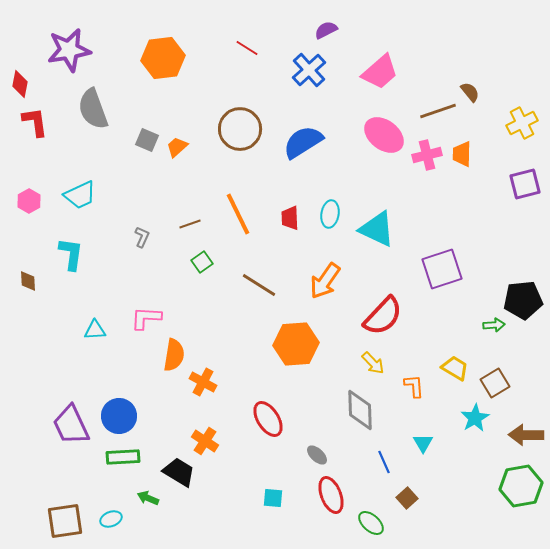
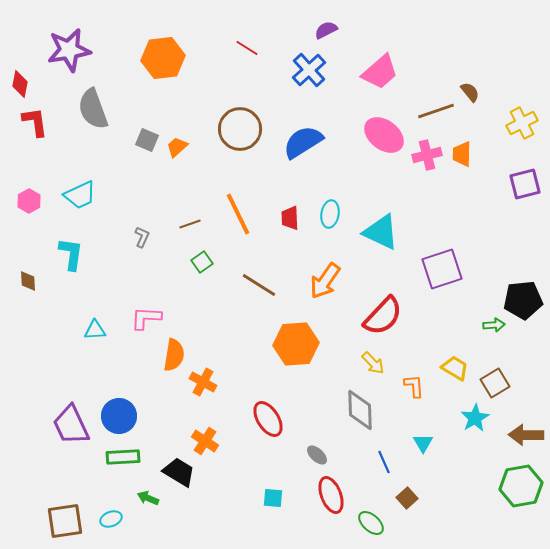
brown line at (438, 111): moved 2 px left
cyan triangle at (377, 229): moved 4 px right, 3 px down
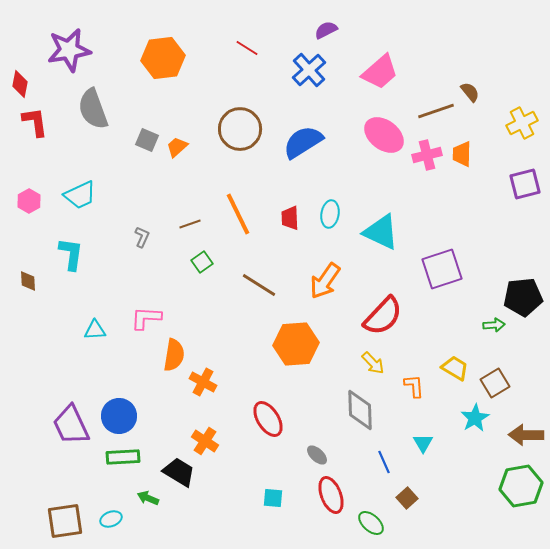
black pentagon at (523, 300): moved 3 px up
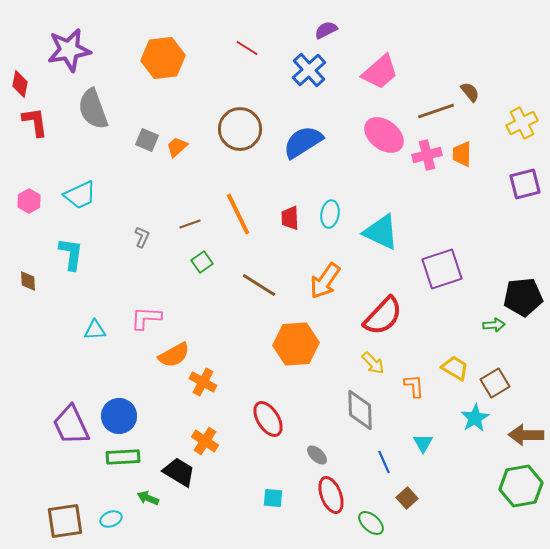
orange semicircle at (174, 355): rotated 52 degrees clockwise
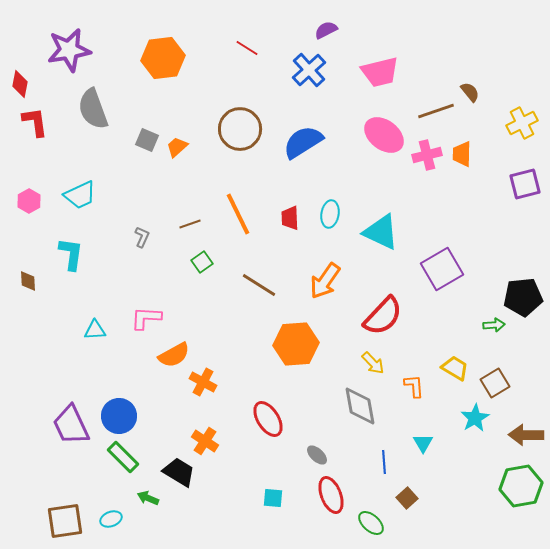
pink trapezoid at (380, 72): rotated 27 degrees clockwise
purple square at (442, 269): rotated 12 degrees counterclockwise
gray diamond at (360, 410): moved 4 px up; rotated 9 degrees counterclockwise
green rectangle at (123, 457): rotated 48 degrees clockwise
blue line at (384, 462): rotated 20 degrees clockwise
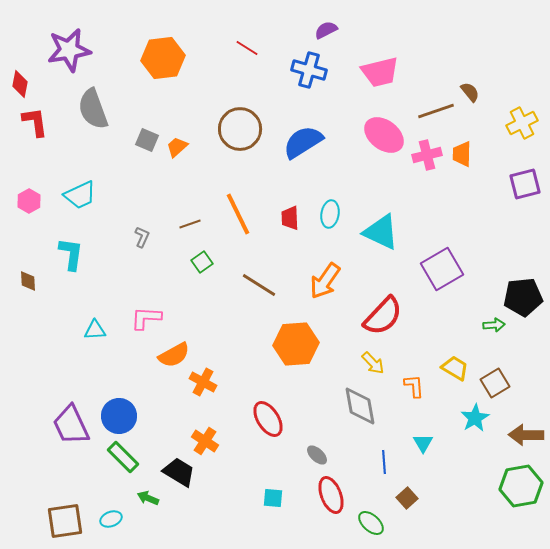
blue cross at (309, 70): rotated 32 degrees counterclockwise
